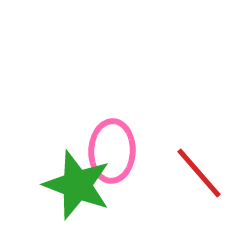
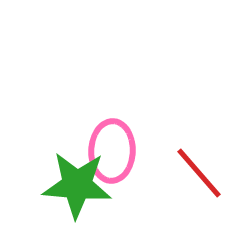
green star: rotated 16 degrees counterclockwise
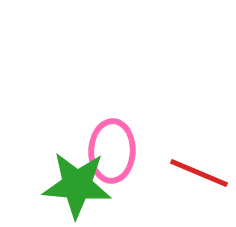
red line: rotated 26 degrees counterclockwise
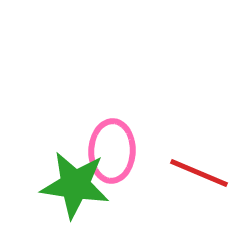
green star: moved 2 px left; rotated 4 degrees clockwise
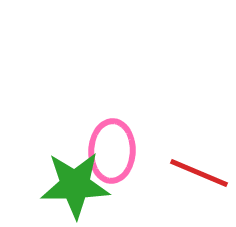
green star: rotated 10 degrees counterclockwise
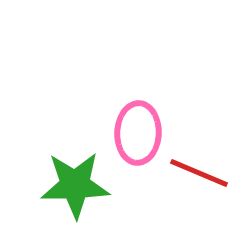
pink ellipse: moved 26 px right, 18 px up
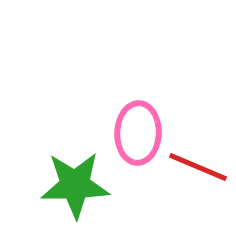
red line: moved 1 px left, 6 px up
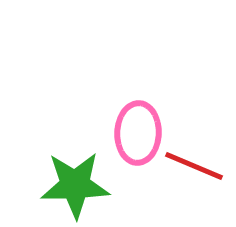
red line: moved 4 px left, 1 px up
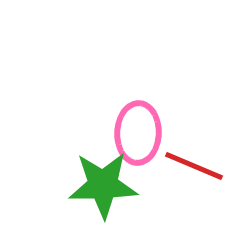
green star: moved 28 px right
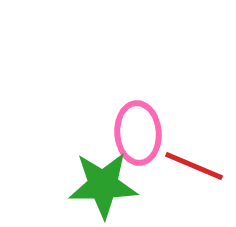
pink ellipse: rotated 6 degrees counterclockwise
